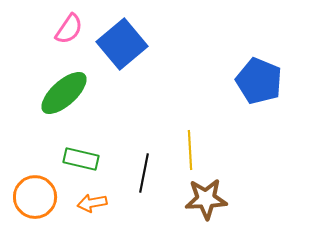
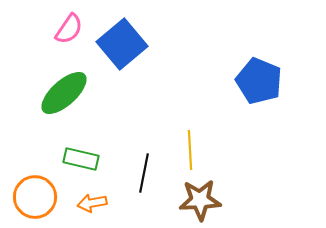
brown star: moved 6 px left, 1 px down
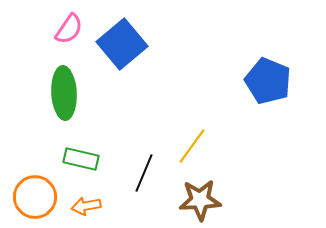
blue pentagon: moved 9 px right
green ellipse: rotated 51 degrees counterclockwise
yellow line: moved 2 px right, 4 px up; rotated 39 degrees clockwise
black line: rotated 12 degrees clockwise
orange arrow: moved 6 px left, 3 px down
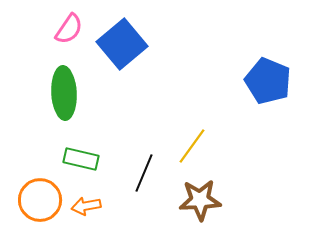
orange circle: moved 5 px right, 3 px down
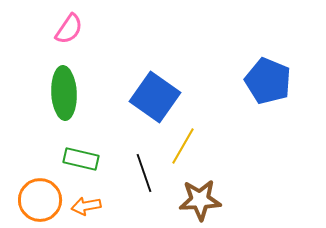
blue square: moved 33 px right, 53 px down; rotated 15 degrees counterclockwise
yellow line: moved 9 px left; rotated 6 degrees counterclockwise
black line: rotated 42 degrees counterclockwise
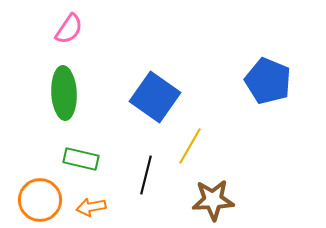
yellow line: moved 7 px right
black line: moved 2 px right, 2 px down; rotated 33 degrees clockwise
brown star: moved 13 px right
orange arrow: moved 5 px right, 1 px down
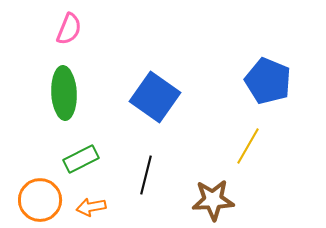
pink semicircle: rotated 12 degrees counterclockwise
yellow line: moved 58 px right
green rectangle: rotated 40 degrees counterclockwise
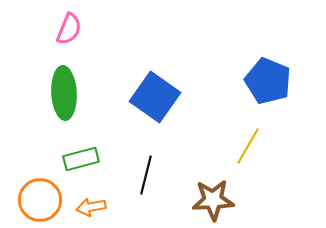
green rectangle: rotated 12 degrees clockwise
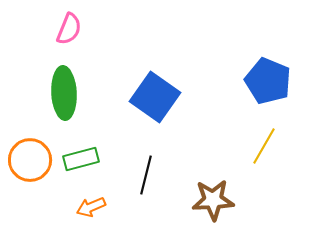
yellow line: moved 16 px right
orange circle: moved 10 px left, 40 px up
orange arrow: rotated 12 degrees counterclockwise
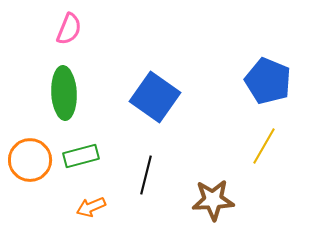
green rectangle: moved 3 px up
